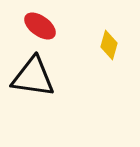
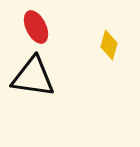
red ellipse: moved 4 px left, 1 px down; rotated 28 degrees clockwise
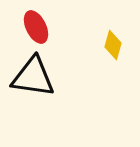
yellow diamond: moved 4 px right
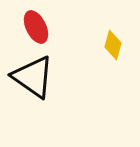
black triangle: rotated 27 degrees clockwise
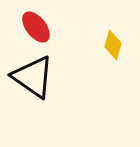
red ellipse: rotated 12 degrees counterclockwise
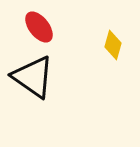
red ellipse: moved 3 px right
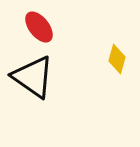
yellow diamond: moved 4 px right, 14 px down
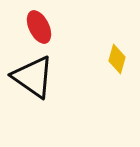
red ellipse: rotated 12 degrees clockwise
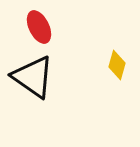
yellow diamond: moved 6 px down
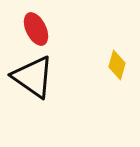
red ellipse: moved 3 px left, 2 px down
